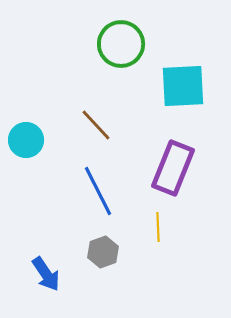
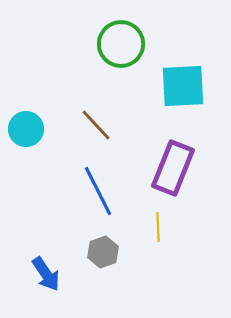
cyan circle: moved 11 px up
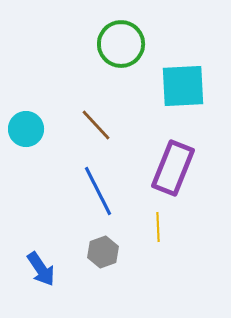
blue arrow: moved 5 px left, 5 px up
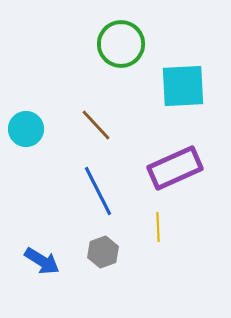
purple rectangle: moved 2 px right; rotated 44 degrees clockwise
blue arrow: moved 1 px right, 8 px up; rotated 24 degrees counterclockwise
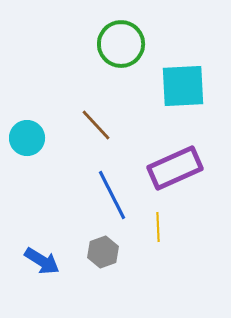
cyan circle: moved 1 px right, 9 px down
blue line: moved 14 px right, 4 px down
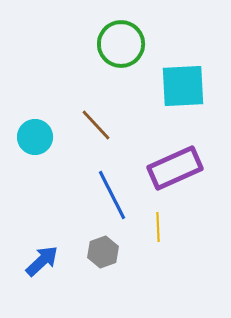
cyan circle: moved 8 px right, 1 px up
blue arrow: rotated 75 degrees counterclockwise
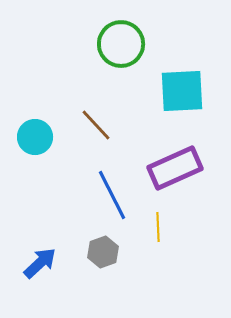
cyan square: moved 1 px left, 5 px down
blue arrow: moved 2 px left, 2 px down
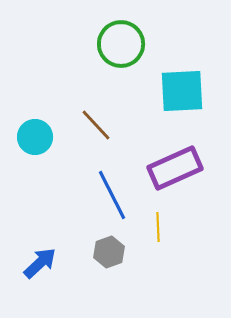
gray hexagon: moved 6 px right
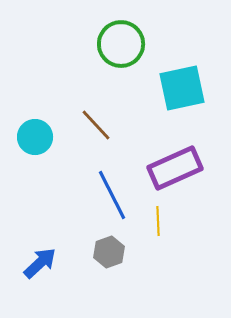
cyan square: moved 3 px up; rotated 9 degrees counterclockwise
yellow line: moved 6 px up
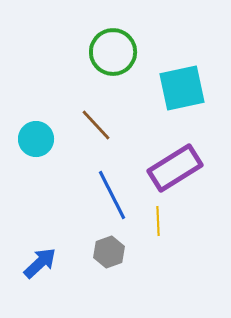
green circle: moved 8 px left, 8 px down
cyan circle: moved 1 px right, 2 px down
purple rectangle: rotated 8 degrees counterclockwise
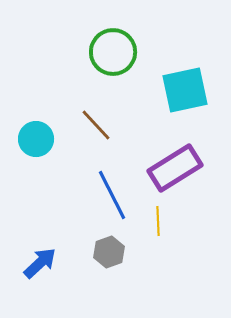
cyan square: moved 3 px right, 2 px down
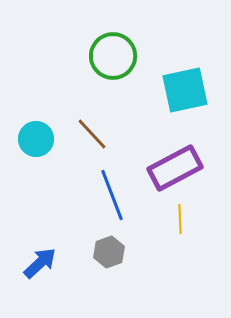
green circle: moved 4 px down
brown line: moved 4 px left, 9 px down
purple rectangle: rotated 4 degrees clockwise
blue line: rotated 6 degrees clockwise
yellow line: moved 22 px right, 2 px up
